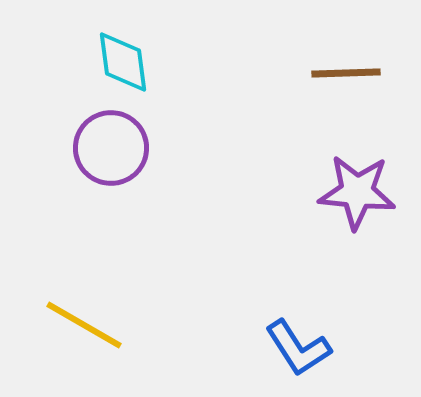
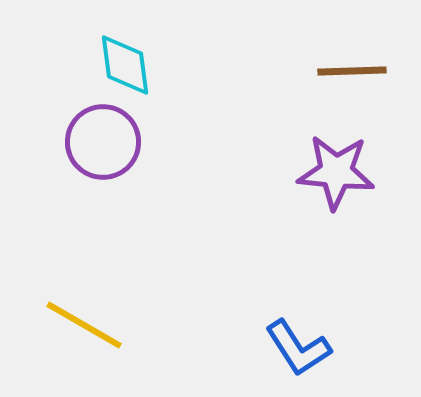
cyan diamond: moved 2 px right, 3 px down
brown line: moved 6 px right, 2 px up
purple circle: moved 8 px left, 6 px up
purple star: moved 21 px left, 20 px up
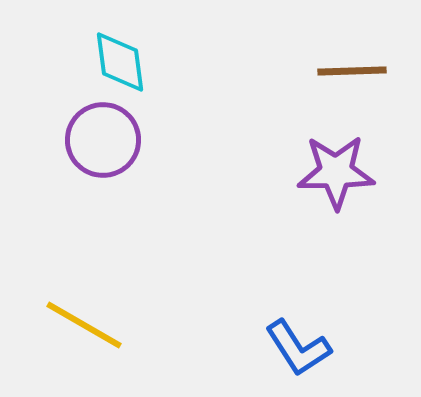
cyan diamond: moved 5 px left, 3 px up
purple circle: moved 2 px up
purple star: rotated 6 degrees counterclockwise
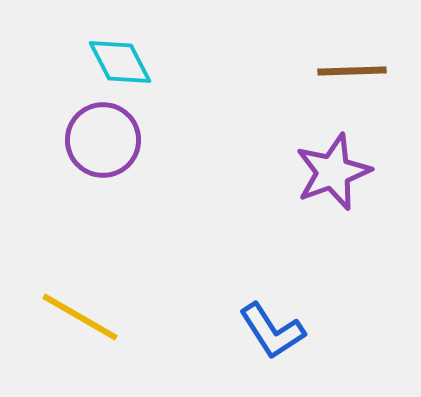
cyan diamond: rotated 20 degrees counterclockwise
purple star: moved 3 px left; rotated 20 degrees counterclockwise
yellow line: moved 4 px left, 8 px up
blue L-shape: moved 26 px left, 17 px up
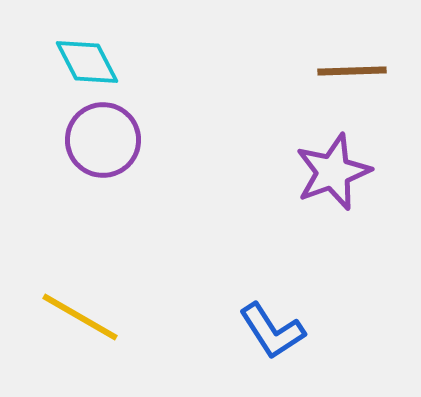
cyan diamond: moved 33 px left
